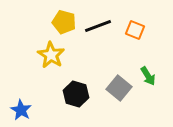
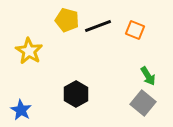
yellow pentagon: moved 3 px right, 2 px up
yellow star: moved 22 px left, 4 px up
gray square: moved 24 px right, 15 px down
black hexagon: rotated 15 degrees clockwise
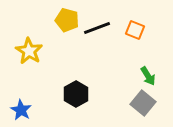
black line: moved 1 px left, 2 px down
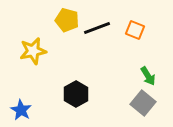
yellow star: moved 4 px right; rotated 28 degrees clockwise
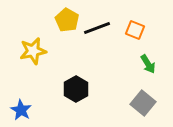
yellow pentagon: rotated 15 degrees clockwise
green arrow: moved 12 px up
black hexagon: moved 5 px up
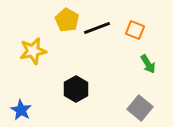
gray square: moved 3 px left, 5 px down
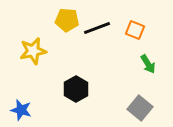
yellow pentagon: rotated 25 degrees counterclockwise
blue star: rotated 15 degrees counterclockwise
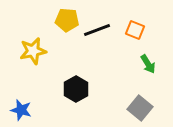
black line: moved 2 px down
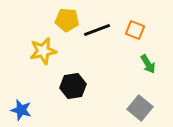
yellow star: moved 10 px right
black hexagon: moved 3 px left, 3 px up; rotated 20 degrees clockwise
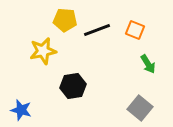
yellow pentagon: moved 2 px left
